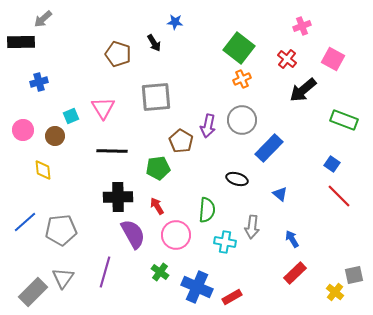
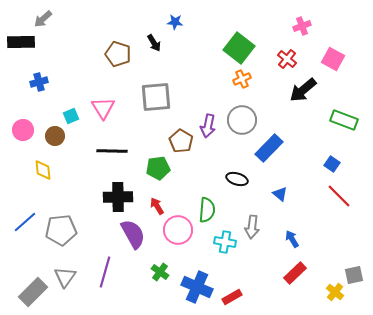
pink circle at (176, 235): moved 2 px right, 5 px up
gray triangle at (63, 278): moved 2 px right, 1 px up
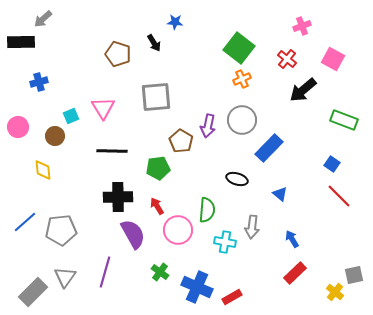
pink circle at (23, 130): moved 5 px left, 3 px up
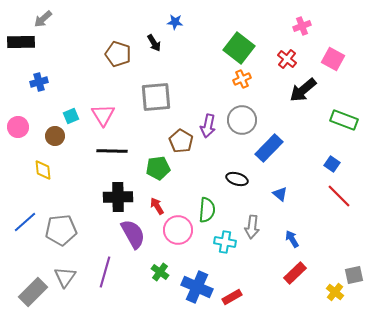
pink triangle at (103, 108): moved 7 px down
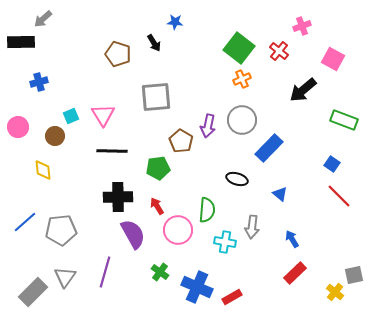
red cross at (287, 59): moved 8 px left, 8 px up
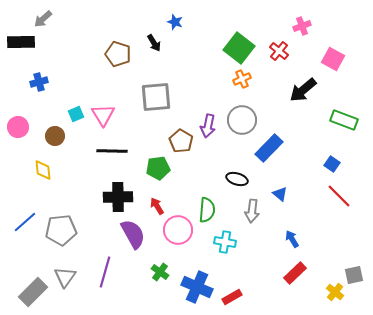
blue star at (175, 22): rotated 14 degrees clockwise
cyan square at (71, 116): moved 5 px right, 2 px up
gray arrow at (252, 227): moved 16 px up
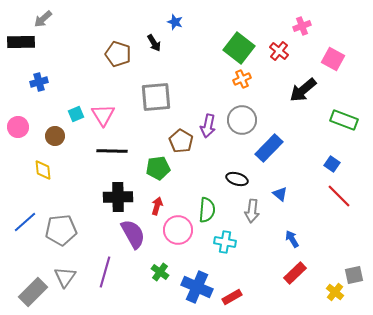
red arrow at (157, 206): rotated 48 degrees clockwise
